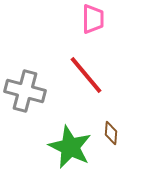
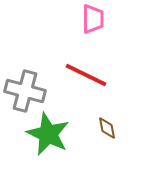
red line: rotated 24 degrees counterclockwise
brown diamond: moved 4 px left, 5 px up; rotated 15 degrees counterclockwise
green star: moved 22 px left, 13 px up
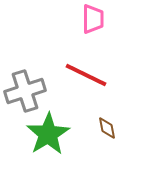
gray cross: rotated 33 degrees counterclockwise
green star: rotated 15 degrees clockwise
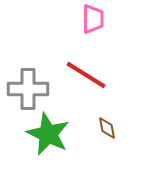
red line: rotated 6 degrees clockwise
gray cross: moved 3 px right, 2 px up; rotated 18 degrees clockwise
green star: rotated 15 degrees counterclockwise
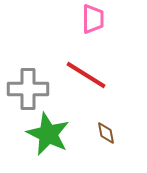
brown diamond: moved 1 px left, 5 px down
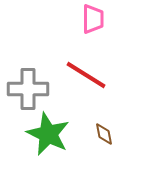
brown diamond: moved 2 px left, 1 px down
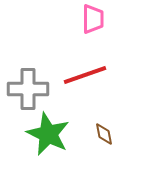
red line: moved 1 px left; rotated 51 degrees counterclockwise
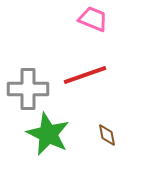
pink trapezoid: rotated 68 degrees counterclockwise
brown diamond: moved 3 px right, 1 px down
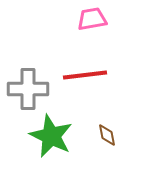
pink trapezoid: moved 1 px left; rotated 32 degrees counterclockwise
red line: rotated 12 degrees clockwise
green star: moved 3 px right, 2 px down
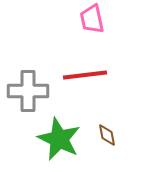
pink trapezoid: rotated 92 degrees counterclockwise
gray cross: moved 2 px down
green star: moved 8 px right, 3 px down
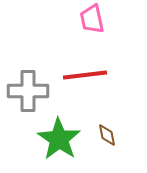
green star: rotated 9 degrees clockwise
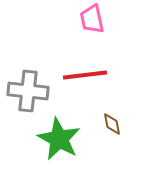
gray cross: rotated 6 degrees clockwise
brown diamond: moved 5 px right, 11 px up
green star: rotated 6 degrees counterclockwise
